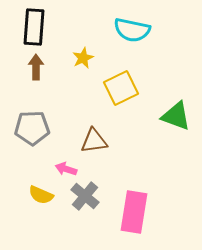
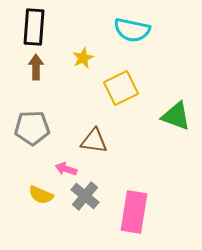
brown triangle: rotated 16 degrees clockwise
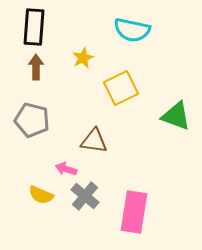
gray pentagon: moved 8 px up; rotated 16 degrees clockwise
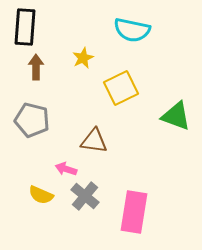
black rectangle: moved 9 px left
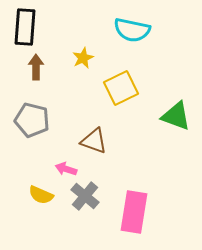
brown triangle: rotated 12 degrees clockwise
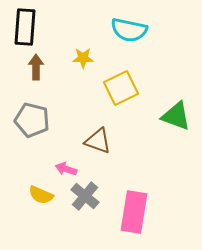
cyan semicircle: moved 3 px left
yellow star: rotated 25 degrees clockwise
brown triangle: moved 4 px right
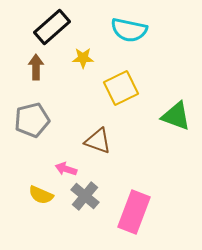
black rectangle: moved 27 px right; rotated 45 degrees clockwise
gray pentagon: rotated 28 degrees counterclockwise
pink rectangle: rotated 12 degrees clockwise
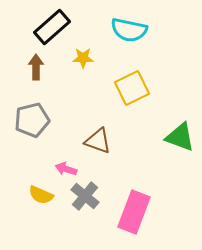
yellow square: moved 11 px right
green triangle: moved 4 px right, 21 px down
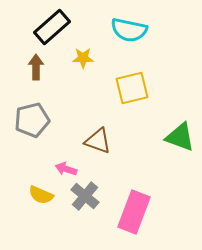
yellow square: rotated 12 degrees clockwise
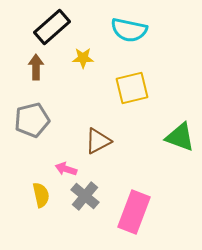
brown triangle: rotated 48 degrees counterclockwise
yellow semicircle: rotated 125 degrees counterclockwise
